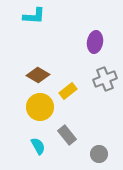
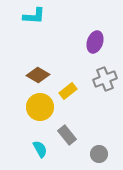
purple ellipse: rotated 10 degrees clockwise
cyan semicircle: moved 2 px right, 3 px down
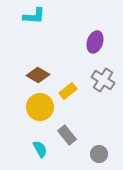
gray cross: moved 2 px left, 1 px down; rotated 35 degrees counterclockwise
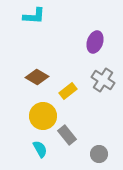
brown diamond: moved 1 px left, 2 px down
yellow circle: moved 3 px right, 9 px down
